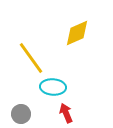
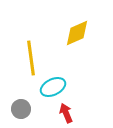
yellow line: rotated 28 degrees clockwise
cyan ellipse: rotated 30 degrees counterclockwise
gray circle: moved 5 px up
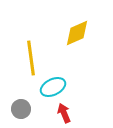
red arrow: moved 2 px left
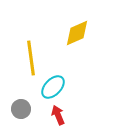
cyan ellipse: rotated 20 degrees counterclockwise
red arrow: moved 6 px left, 2 px down
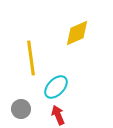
cyan ellipse: moved 3 px right
